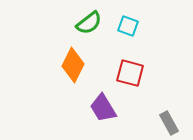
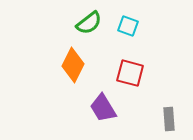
gray rectangle: moved 4 px up; rotated 25 degrees clockwise
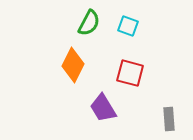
green semicircle: rotated 24 degrees counterclockwise
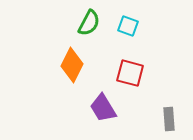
orange diamond: moved 1 px left
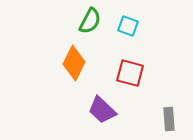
green semicircle: moved 1 px right, 2 px up
orange diamond: moved 2 px right, 2 px up
purple trapezoid: moved 1 px left, 2 px down; rotated 16 degrees counterclockwise
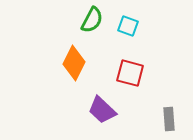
green semicircle: moved 2 px right, 1 px up
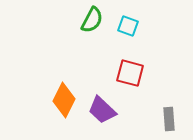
orange diamond: moved 10 px left, 37 px down
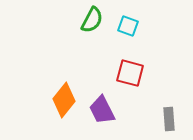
orange diamond: rotated 12 degrees clockwise
purple trapezoid: rotated 20 degrees clockwise
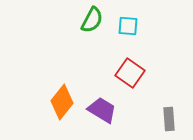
cyan square: rotated 15 degrees counterclockwise
red square: rotated 20 degrees clockwise
orange diamond: moved 2 px left, 2 px down
purple trapezoid: rotated 148 degrees clockwise
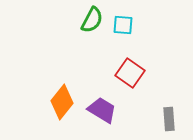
cyan square: moved 5 px left, 1 px up
